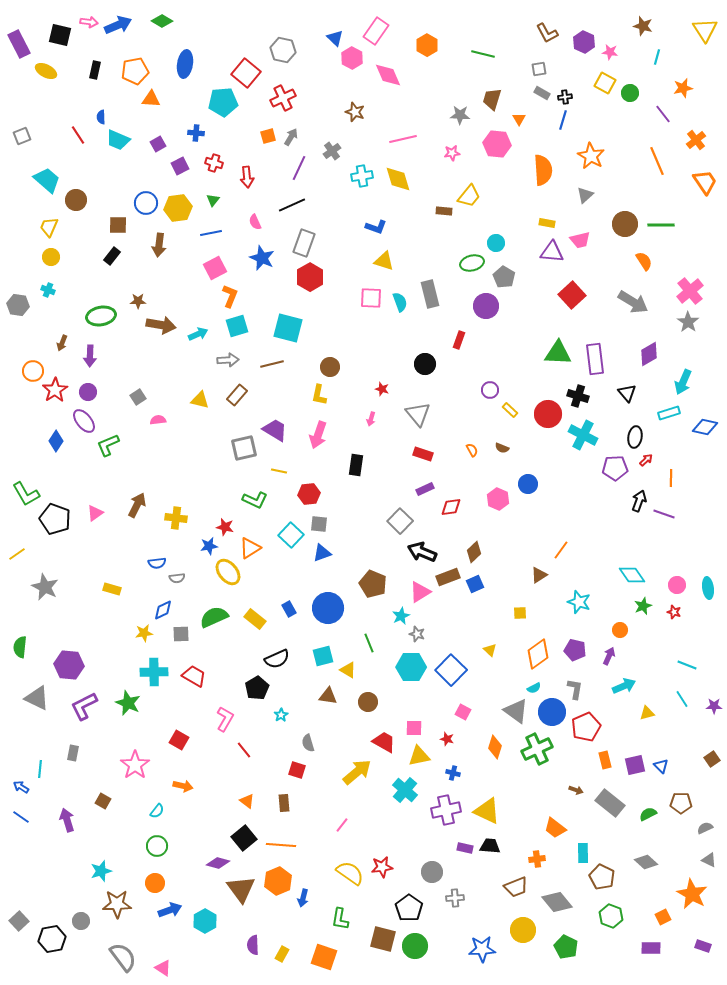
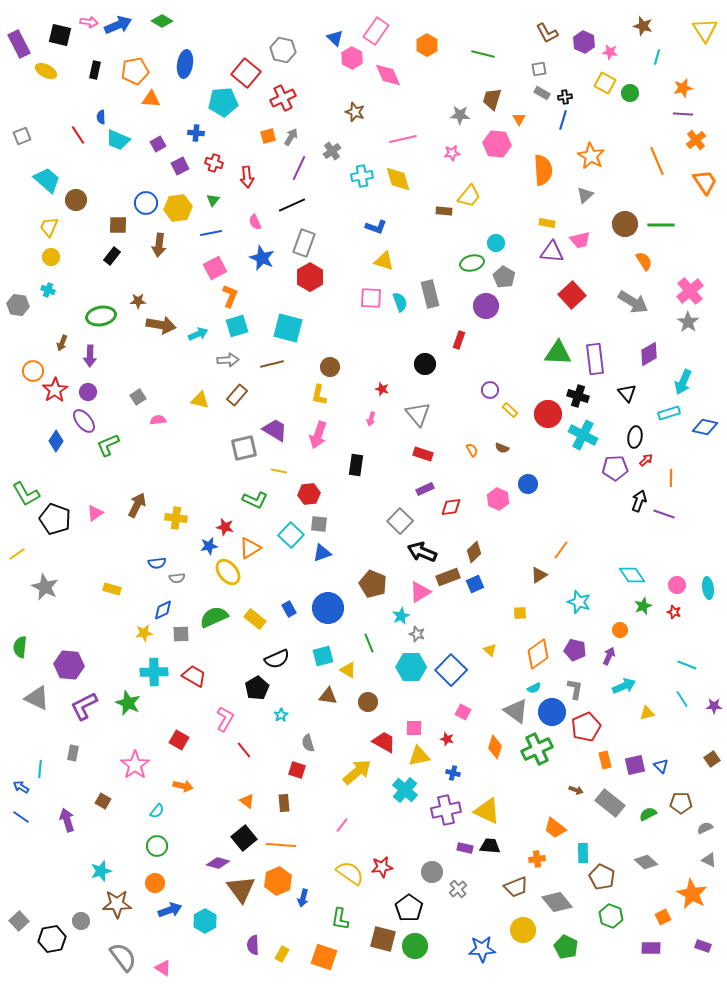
purple line at (663, 114): moved 20 px right; rotated 48 degrees counterclockwise
gray cross at (455, 898): moved 3 px right, 9 px up; rotated 36 degrees counterclockwise
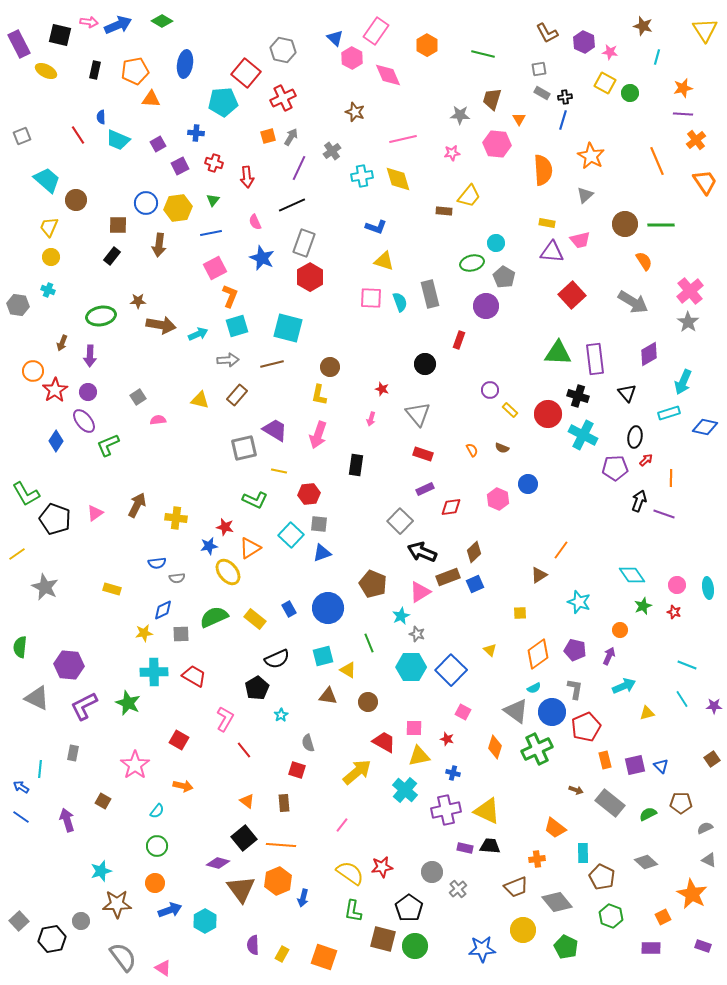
green L-shape at (340, 919): moved 13 px right, 8 px up
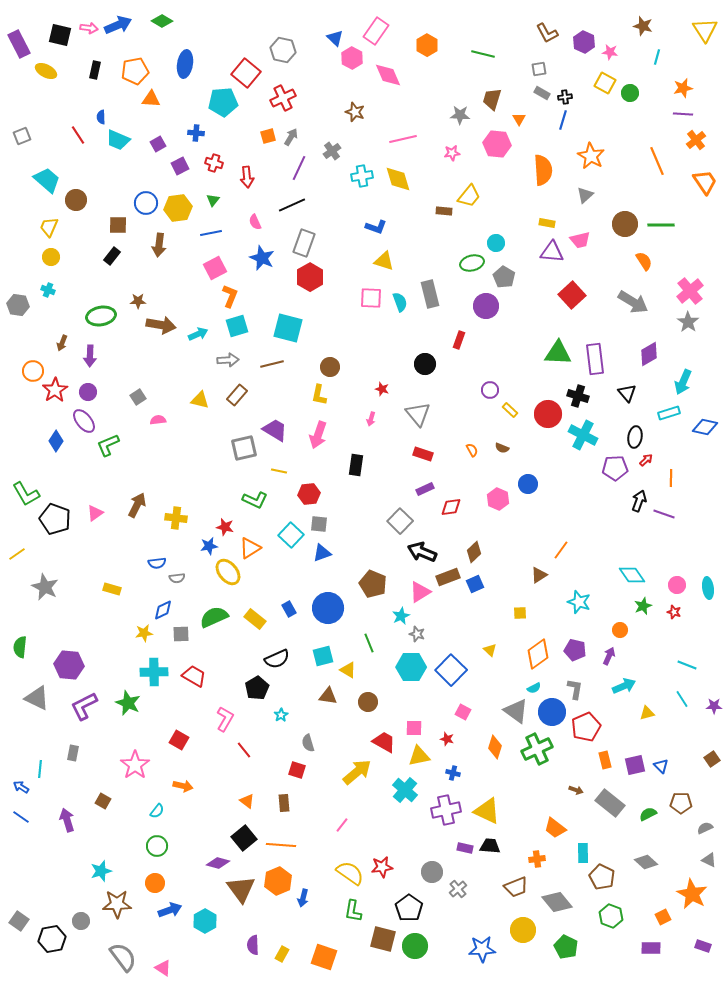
pink arrow at (89, 22): moved 6 px down
gray square at (19, 921): rotated 12 degrees counterclockwise
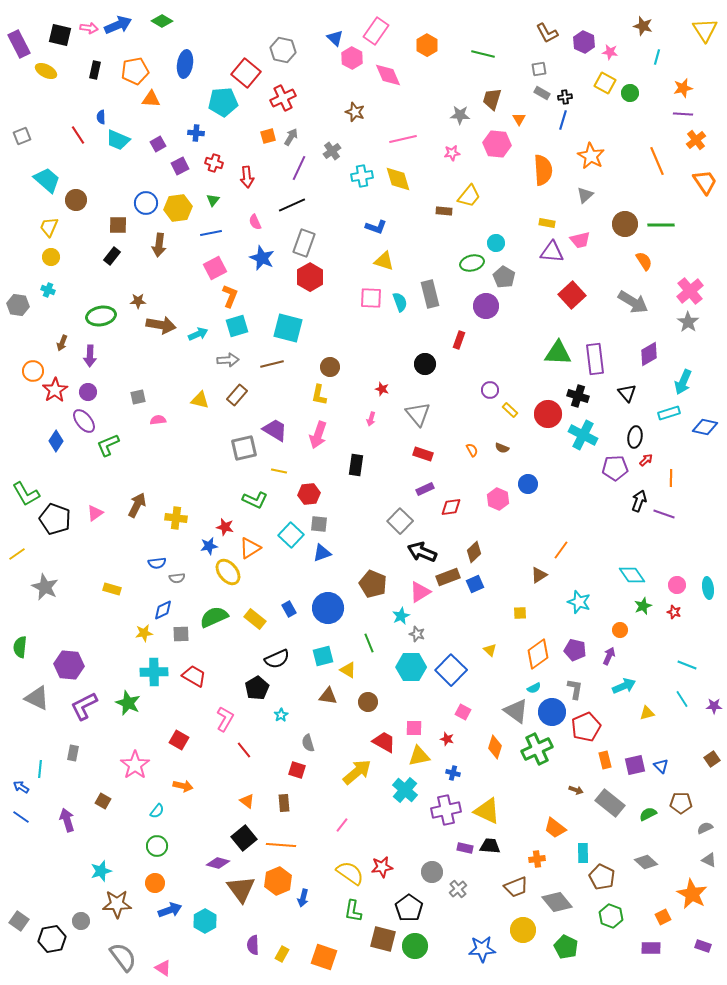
gray square at (138, 397): rotated 21 degrees clockwise
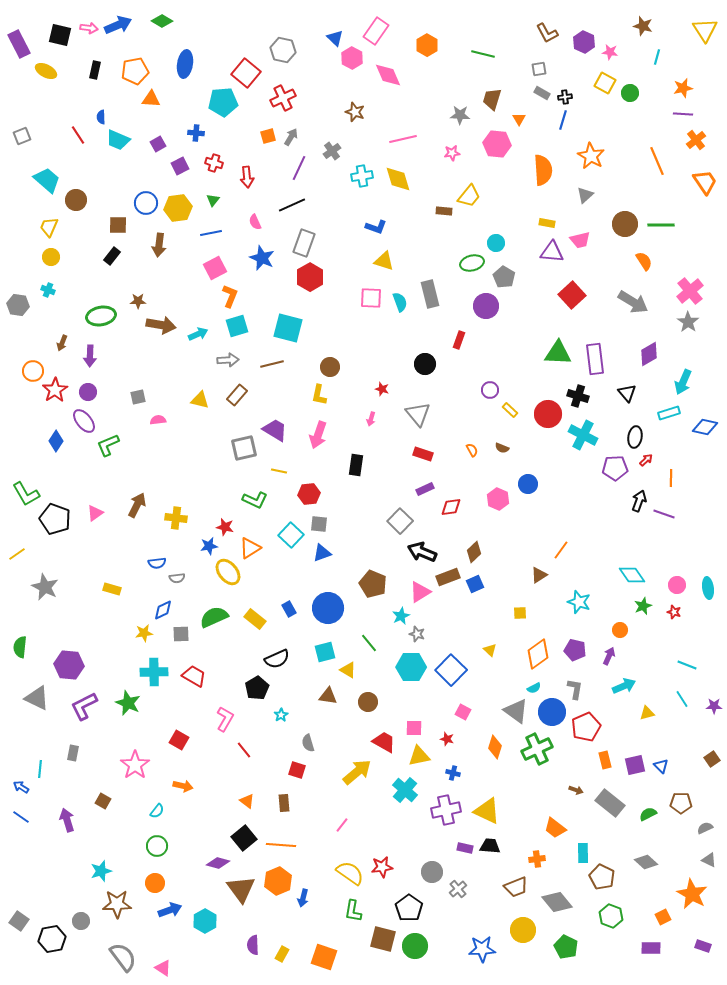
green line at (369, 643): rotated 18 degrees counterclockwise
cyan square at (323, 656): moved 2 px right, 4 px up
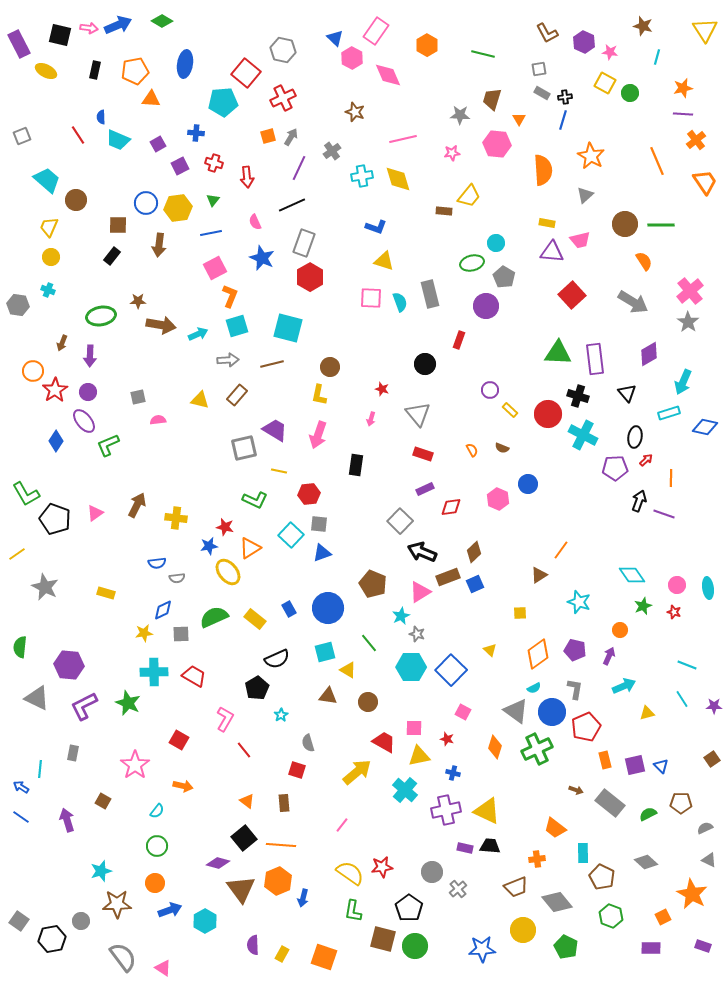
yellow rectangle at (112, 589): moved 6 px left, 4 px down
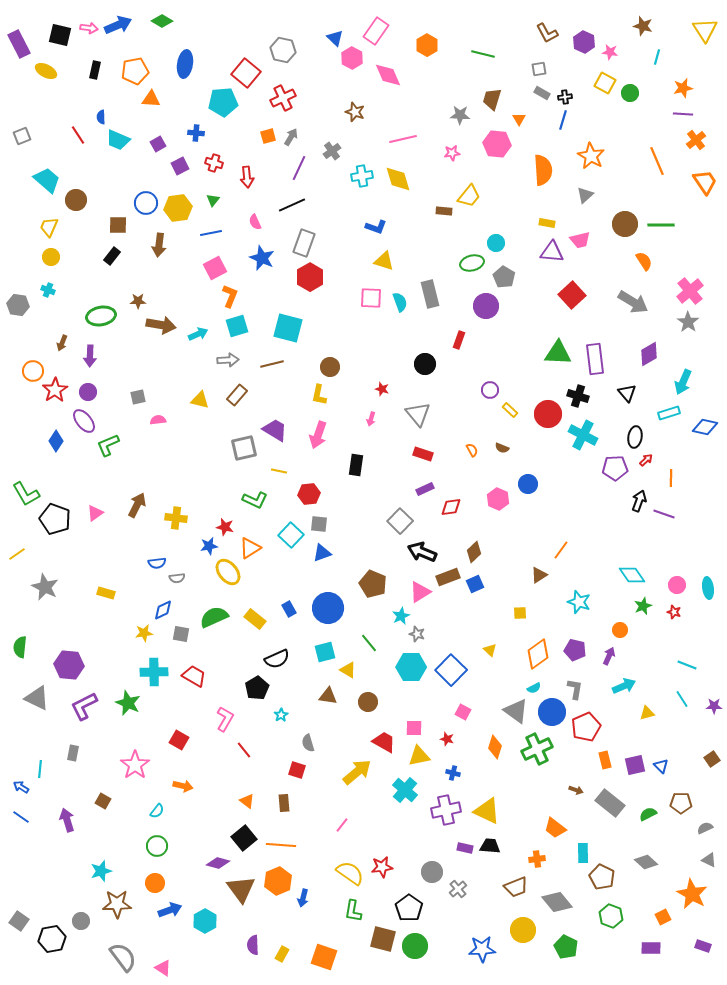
gray square at (181, 634): rotated 12 degrees clockwise
